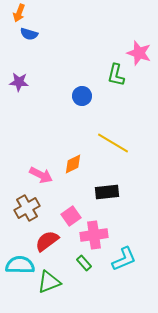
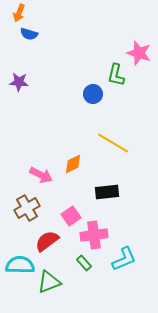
blue circle: moved 11 px right, 2 px up
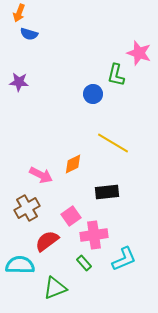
green triangle: moved 6 px right, 6 px down
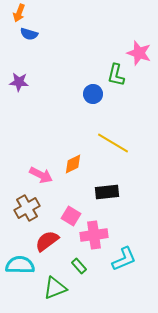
pink square: rotated 24 degrees counterclockwise
green rectangle: moved 5 px left, 3 px down
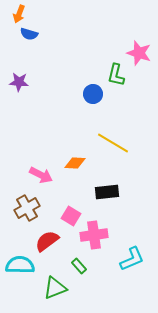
orange arrow: moved 1 px down
orange diamond: moved 2 px right, 1 px up; rotated 30 degrees clockwise
cyan L-shape: moved 8 px right
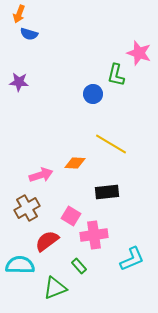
yellow line: moved 2 px left, 1 px down
pink arrow: rotated 45 degrees counterclockwise
